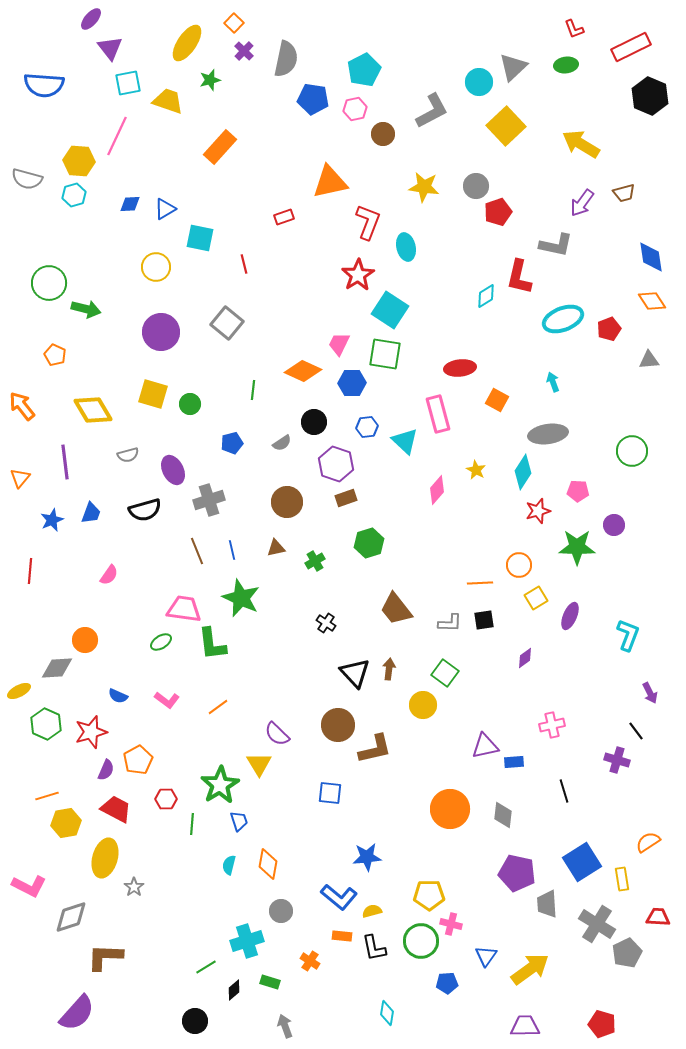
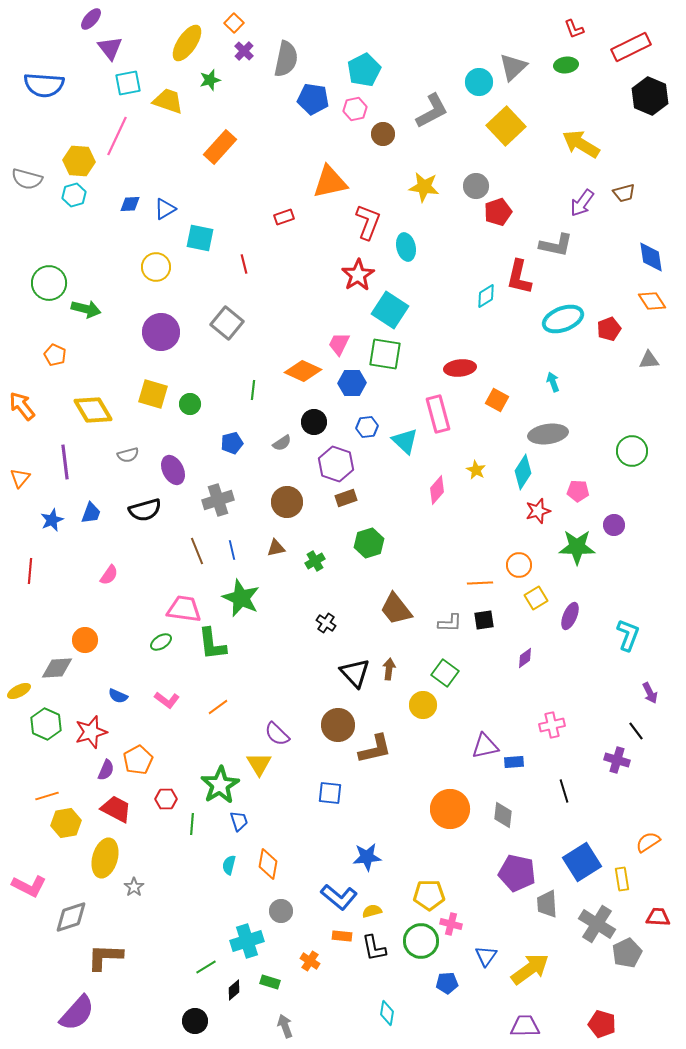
gray cross at (209, 500): moved 9 px right
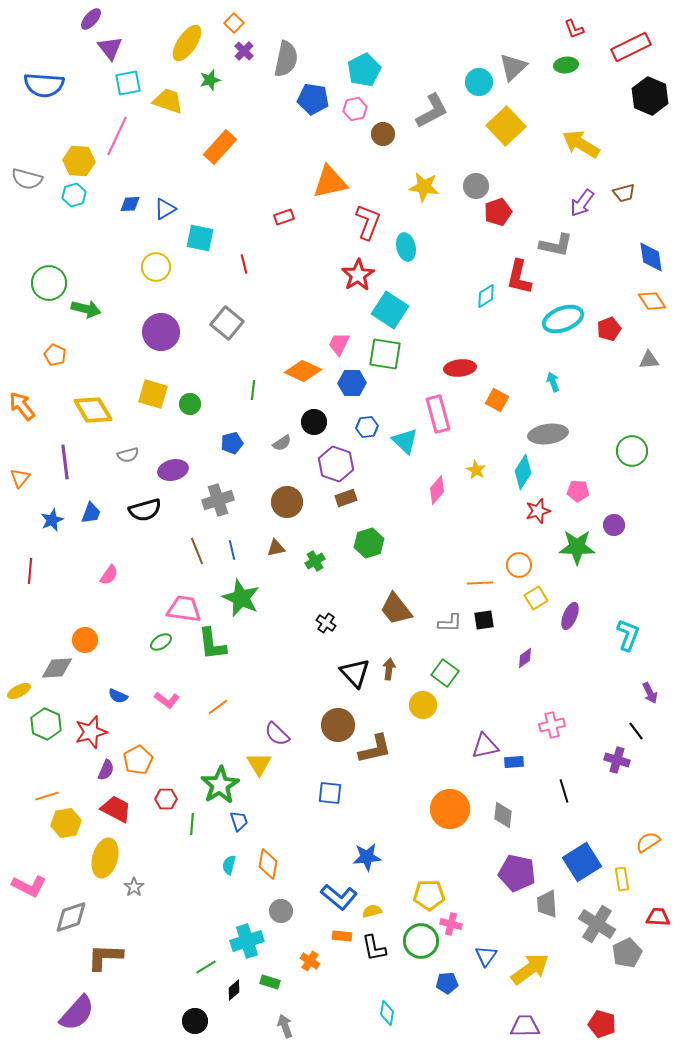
purple ellipse at (173, 470): rotated 76 degrees counterclockwise
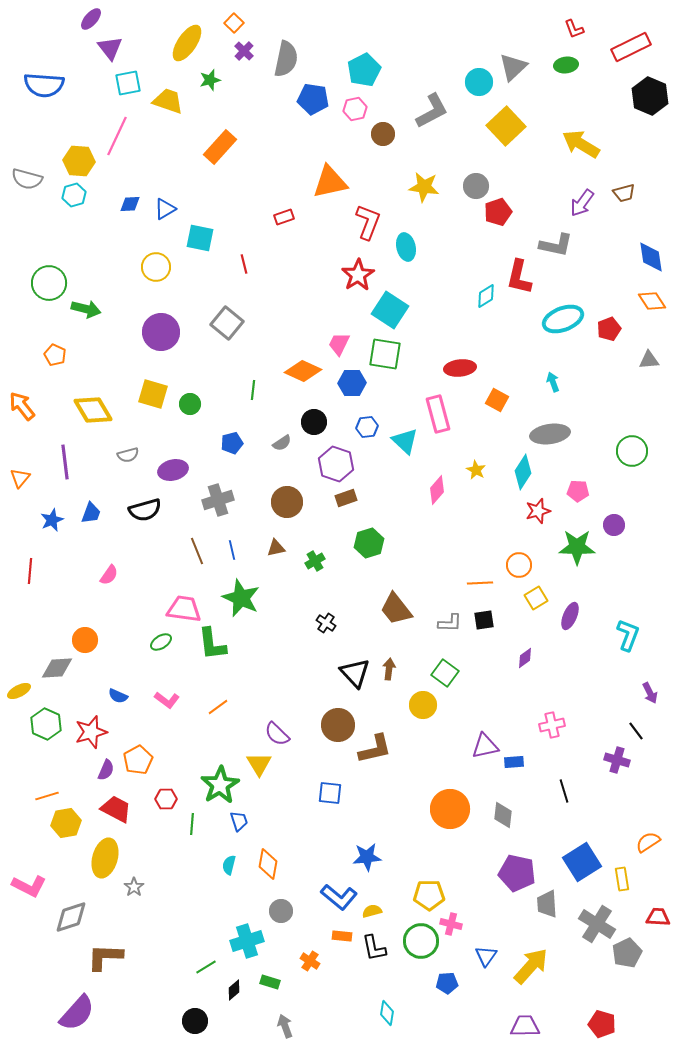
gray ellipse at (548, 434): moved 2 px right
yellow arrow at (530, 969): moved 1 px right, 3 px up; rotated 12 degrees counterclockwise
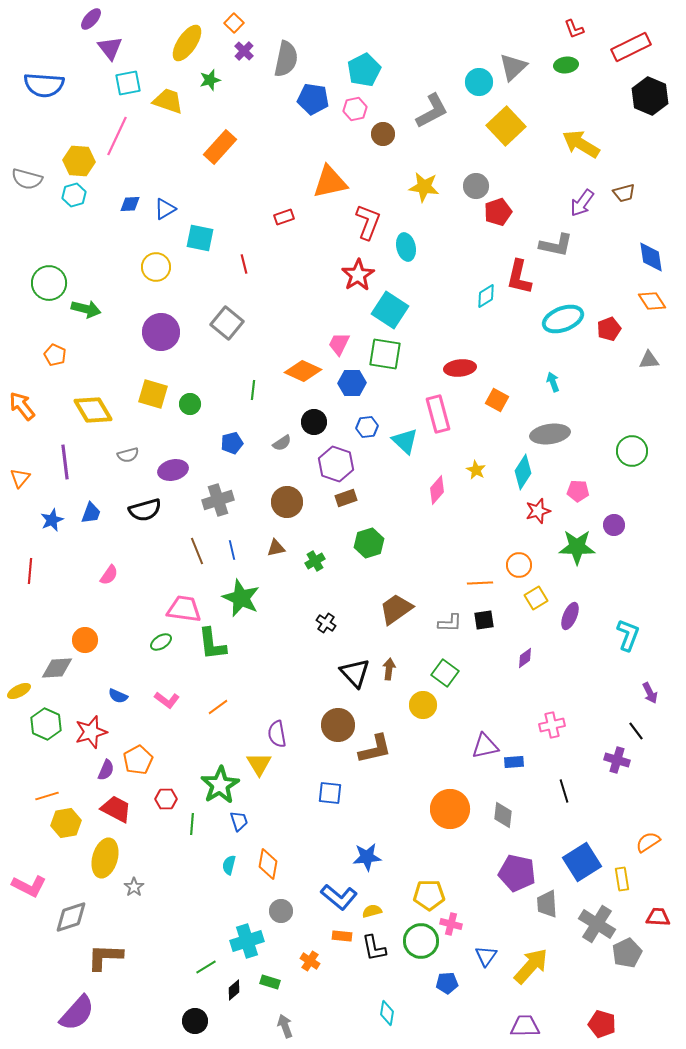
brown trapezoid at (396, 609): rotated 93 degrees clockwise
purple semicircle at (277, 734): rotated 36 degrees clockwise
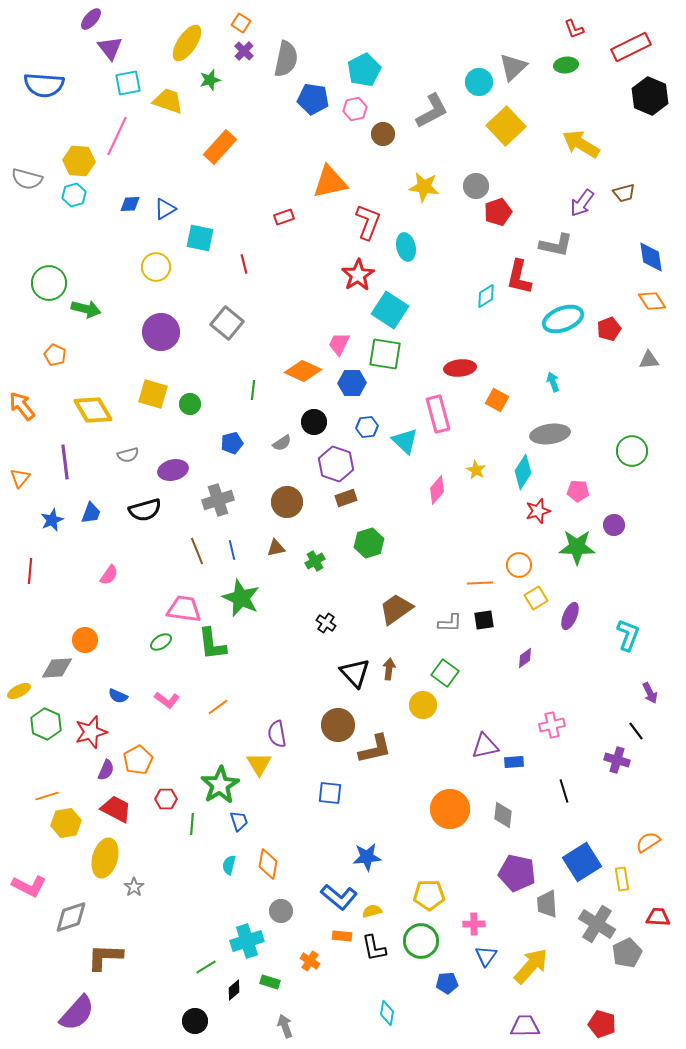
orange square at (234, 23): moved 7 px right; rotated 12 degrees counterclockwise
pink cross at (451, 924): moved 23 px right; rotated 15 degrees counterclockwise
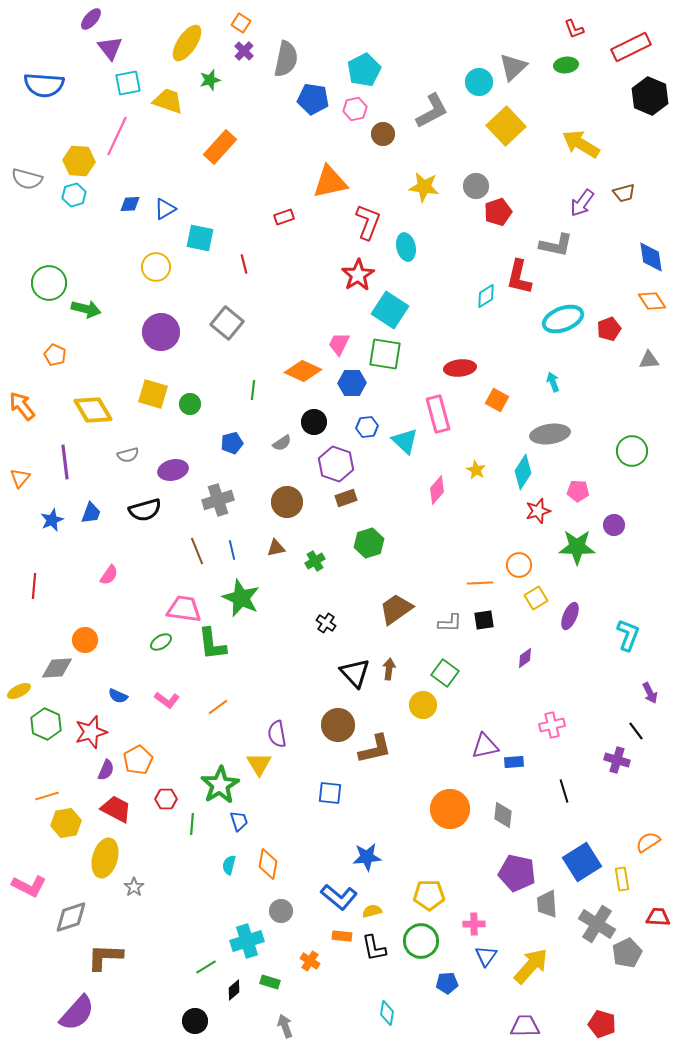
red line at (30, 571): moved 4 px right, 15 px down
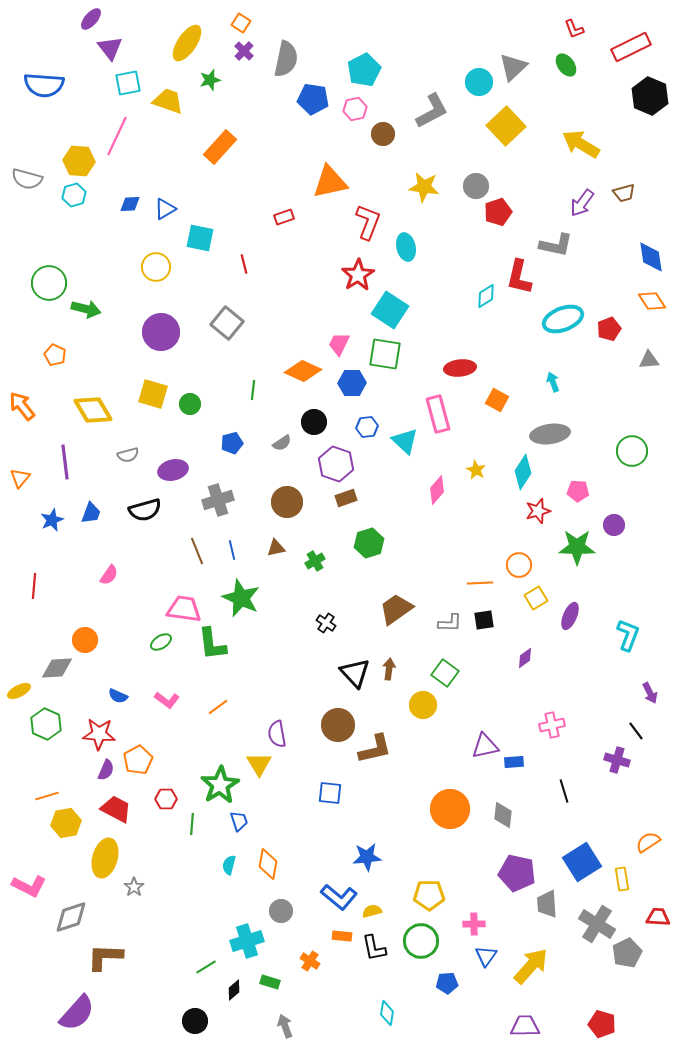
green ellipse at (566, 65): rotated 60 degrees clockwise
red star at (91, 732): moved 8 px right, 2 px down; rotated 20 degrees clockwise
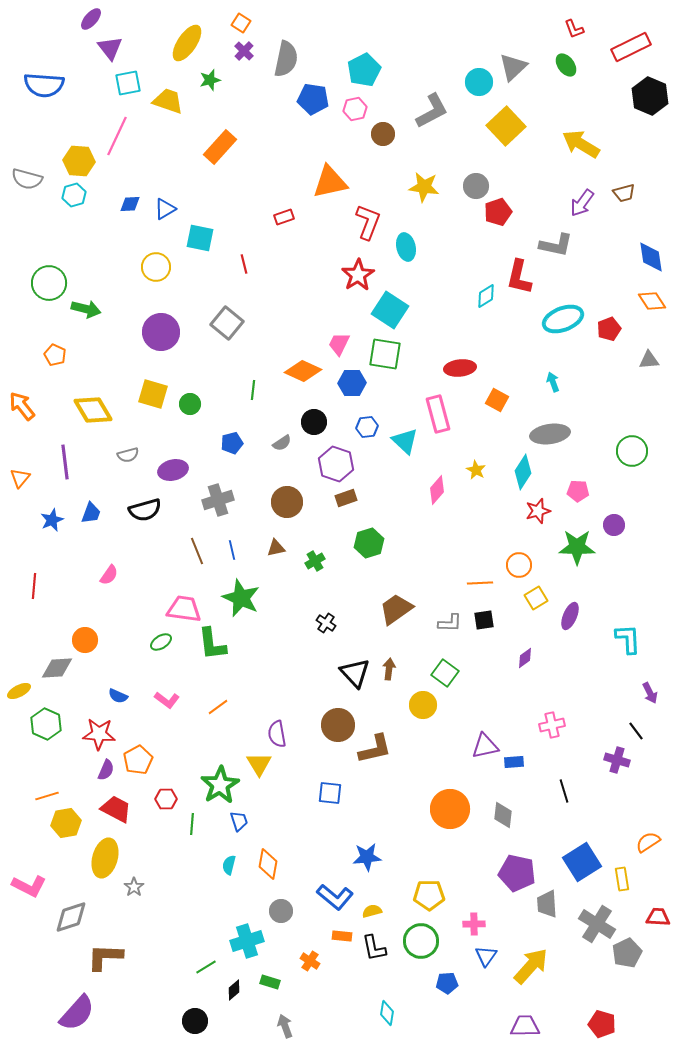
cyan L-shape at (628, 635): moved 4 px down; rotated 24 degrees counterclockwise
blue L-shape at (339, 897): moved 4 px left
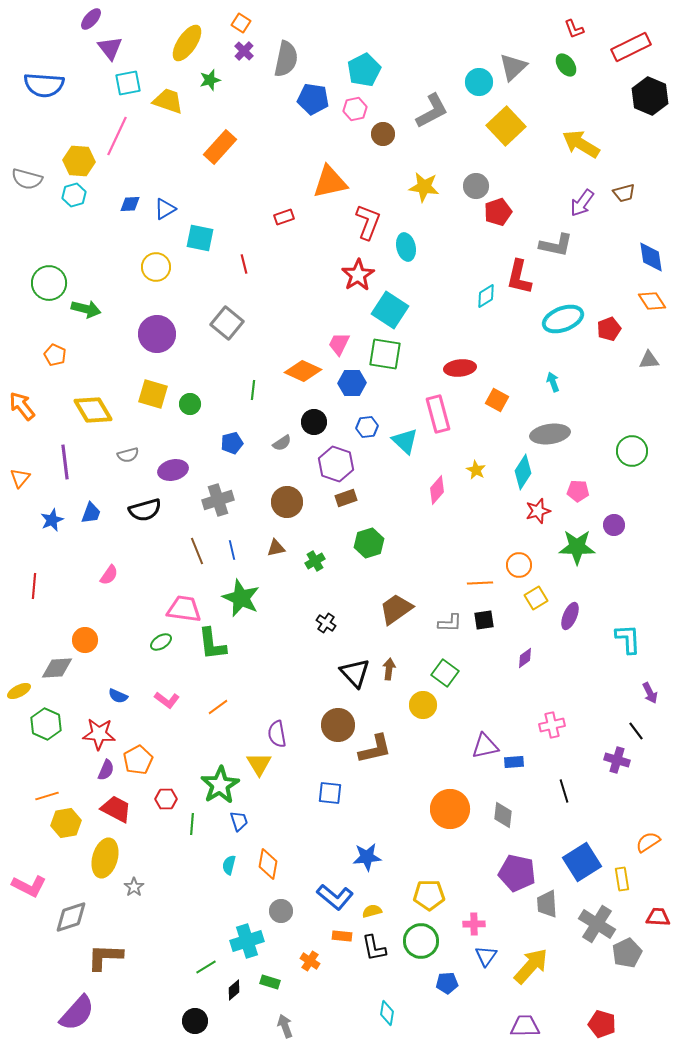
purple circle at (161, 332): moved 4 px left, 2 px down
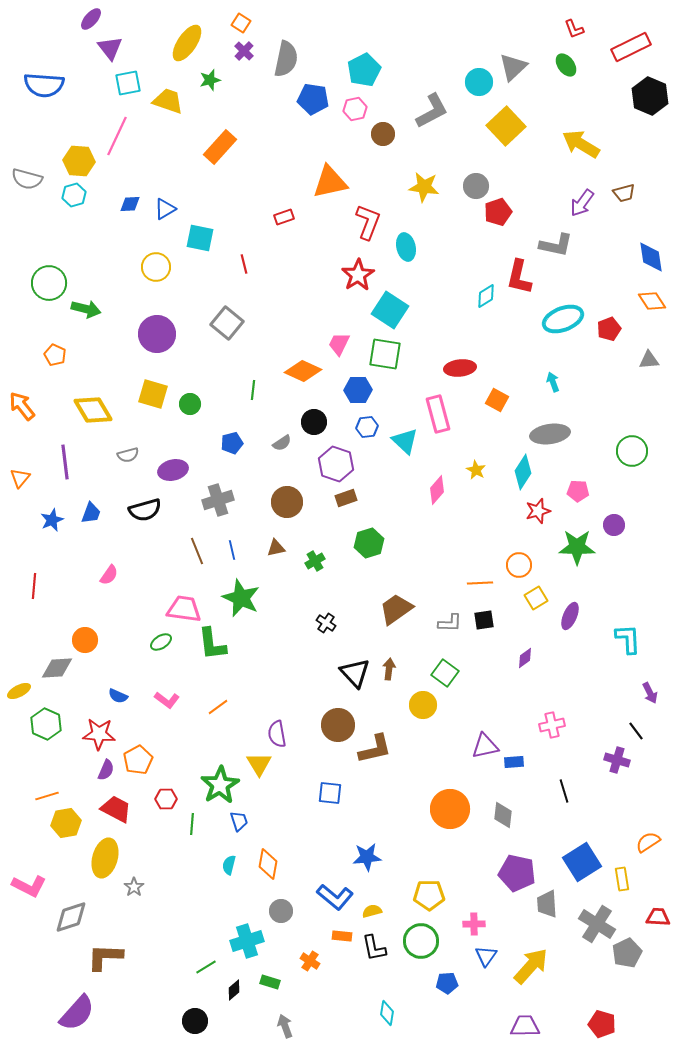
blue hexagon at (352, 383): moved 6 px right, 7 px down
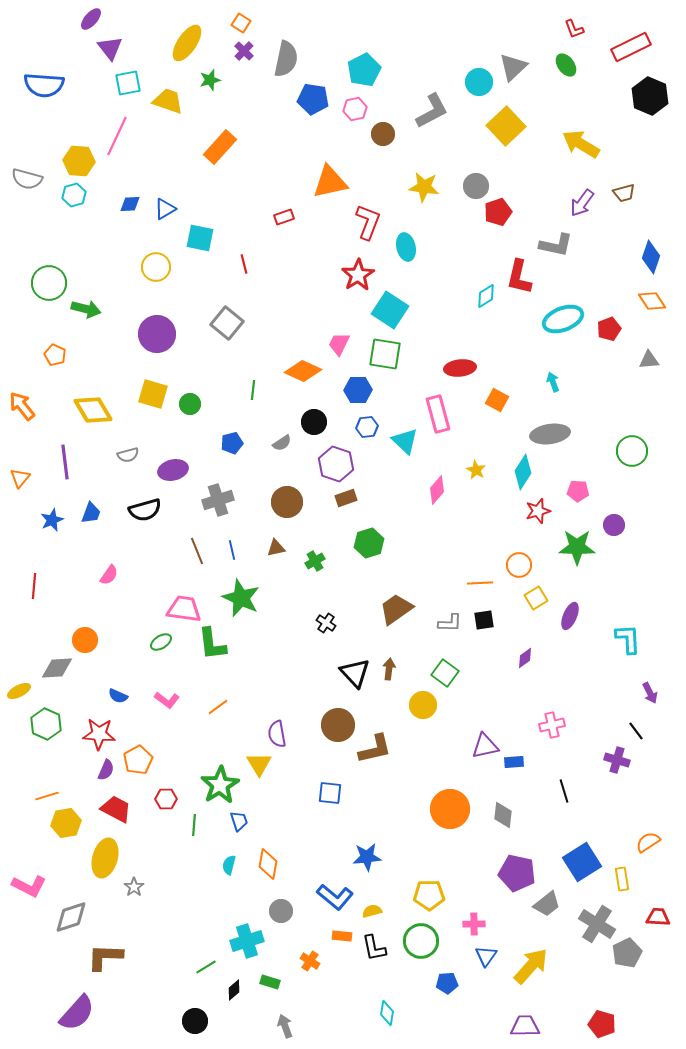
blue diamond at (651, 257): rotated 28 degrees clockwise
green line at (192, 824): moved 2 px right, 1 px down
gray trapezoid at (547, 904): rotated 124 degrees counterclockwise
